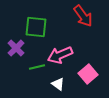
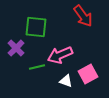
pink square: rotated 12 degrees clockwise
white triangle: moved 8 px right, 3 px up; rotated 16 degrees counterclockwise
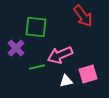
pink square: rotated 12 degrees clockwise
white triangle: rotated 32 degrees counterclockwise
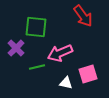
pink arrow: moved 2 px up
white triangle: moved 2 px down; rotated 24 degrees clockwise
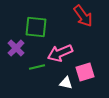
pink square: moved 3 px left, 2 px up
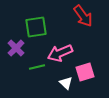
green square: rotated 15 degrees counterclockwise
white triangle: rotated 32 degrees clockwise
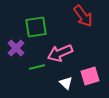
pink square: moved 5 px right, 4 px down
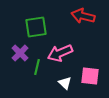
red arrow: rotated 140 degrees clockwise
purple cross: moved 4 px right, 5 px down
green line: rotated 63 degrees counterclockwise
pink square: rotated 24 degrees clockwise
white triangle: moved 1 px left
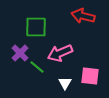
green square: rotated 10 degrees clockwise
green line: rotated 63 degrees counterclockwise
white triangle: rotated 16 degrees clockwise
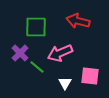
red arrow: moved 5 px left, 5 px down
